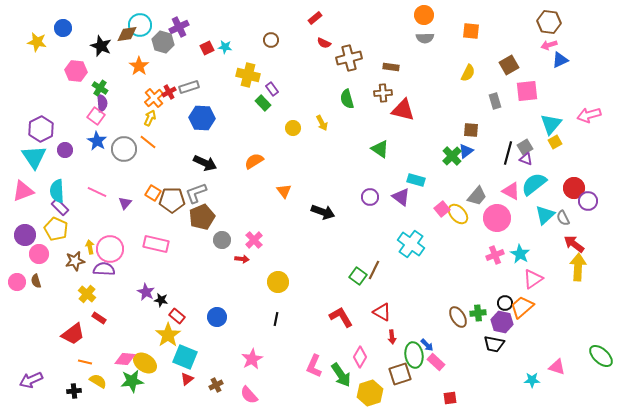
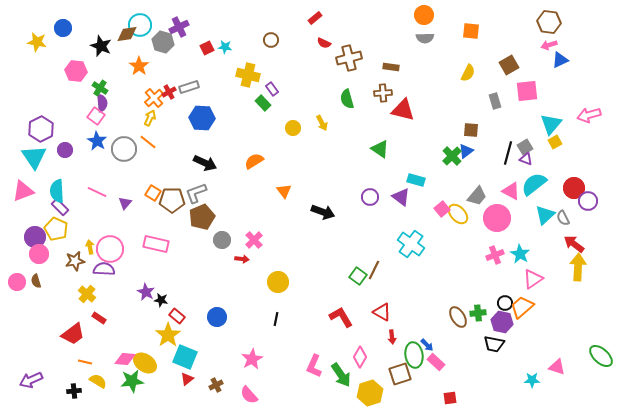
purple circle at (25, 235): moved 10 px right, 2 px down
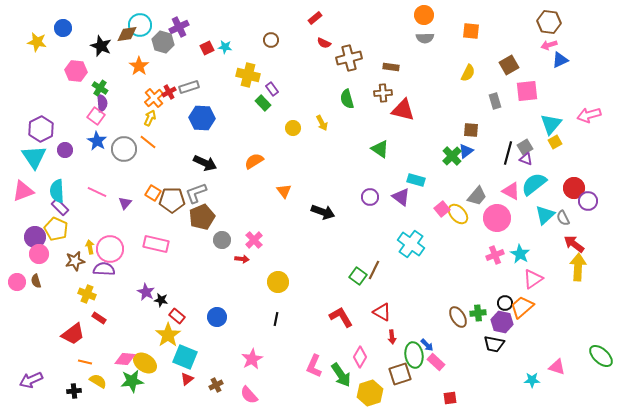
yellow cross at (87, 294): rotated 18 degrees counterclockwise
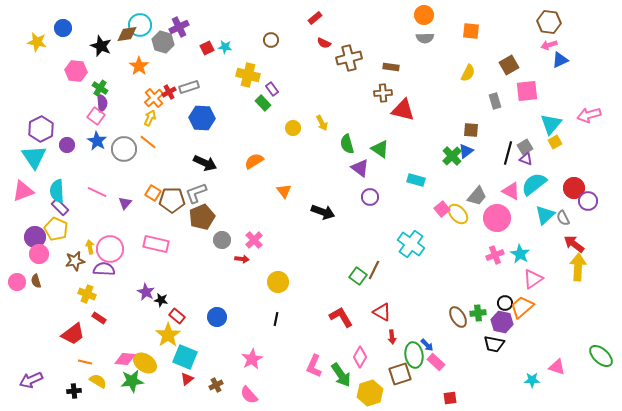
green semicircle at (347, 99): moved 45 px down
purple circle at (65, 150): moved 2 px right, 5 px up
purple triangle at (401, 197): moved 41 px left, 29 px up
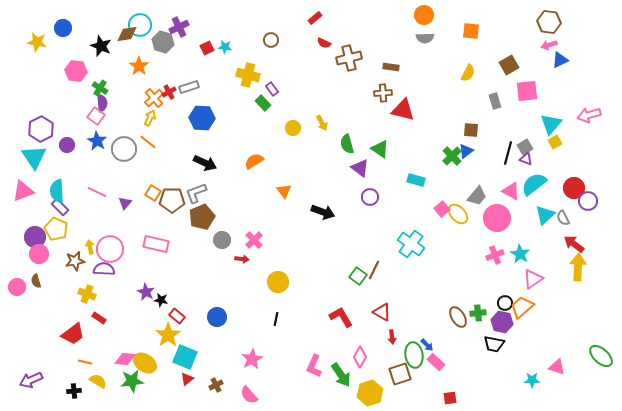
pink circle at (17, 282): moved 5 px down
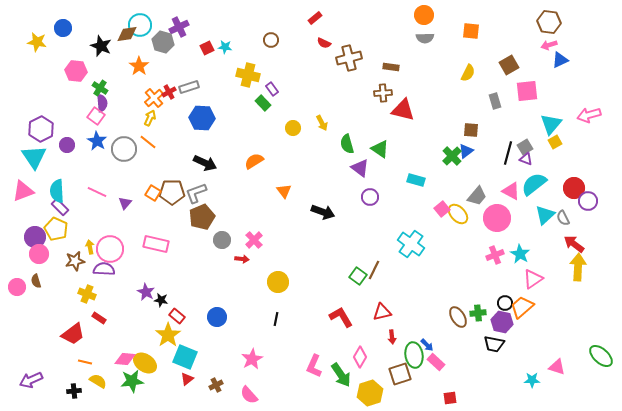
brown pentagon at (172, 200): moved 8 px up
red triangle at (382, 312): rotated 42 degrees counterclockwise
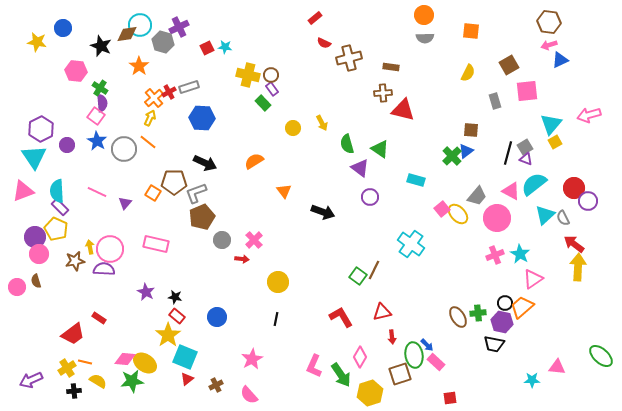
brown circle at (271, 40): moved 35 px down
brown pentagon at (172, 192): moved 2 px right, 10 px up
yellow cross at (87, 294): moved 20 px left, 74 px down; rotated 36 degrees clockwise
black star at (161, 300): moved 14 px right, 3 px up
pink triangle at (557, 367): rotated 12 degrees counterclockwise
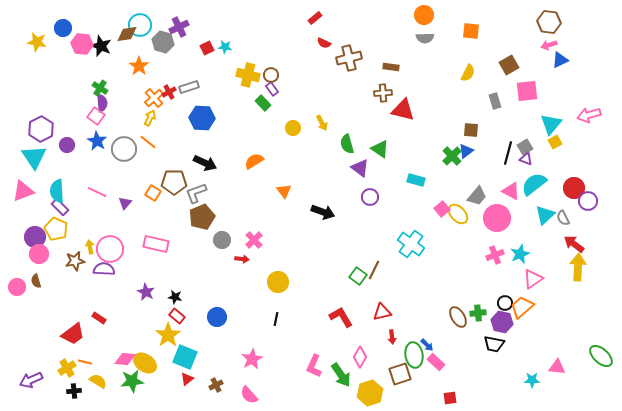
pink hexagon at (76, 71): moved 6 px right, 27 px up
cyan star at (520, 254): rotated 18 degrees clockwise
